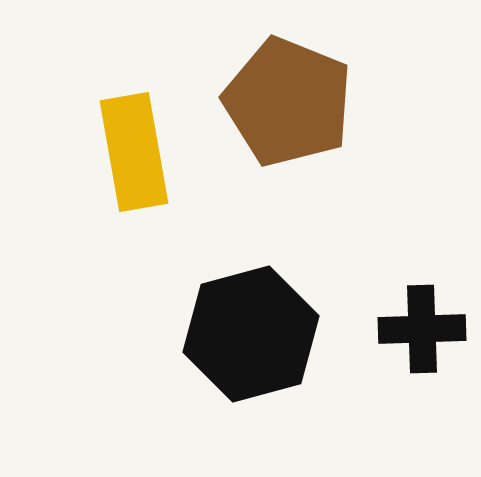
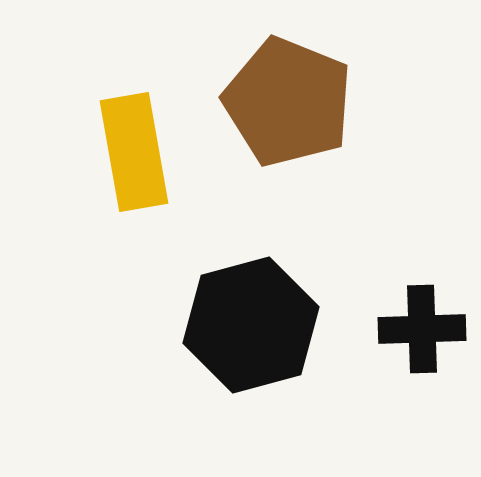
black hexagon: moved 9 px up
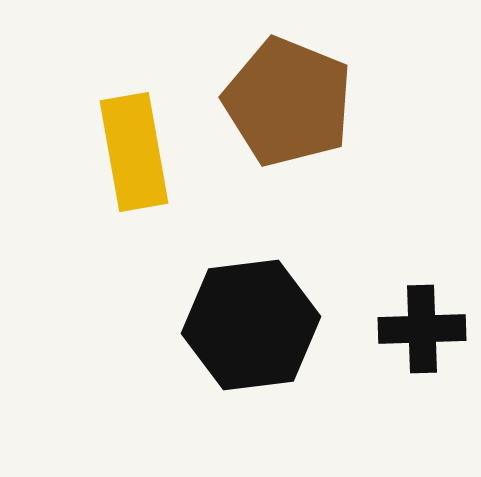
black hexagon: rotated 8 degrees clockwise
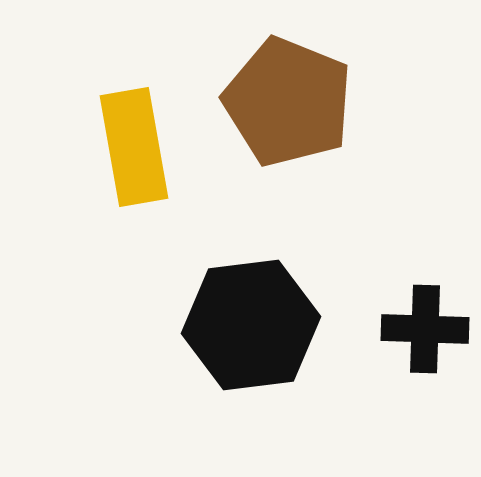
yellow rectangle: moved 5 px up
black cross: moved 3 px right; rotated 4 degrees clockwise
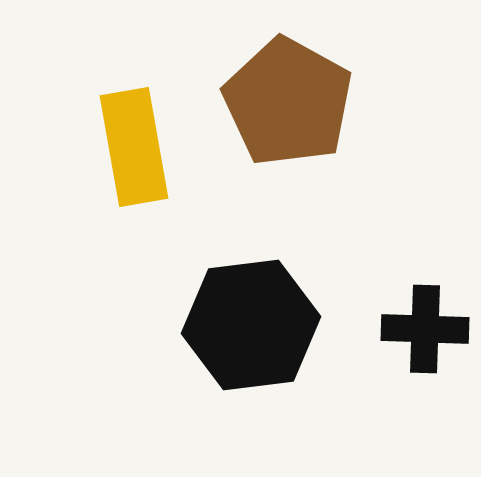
brown pentagon: rotated 7 degrees clockwise
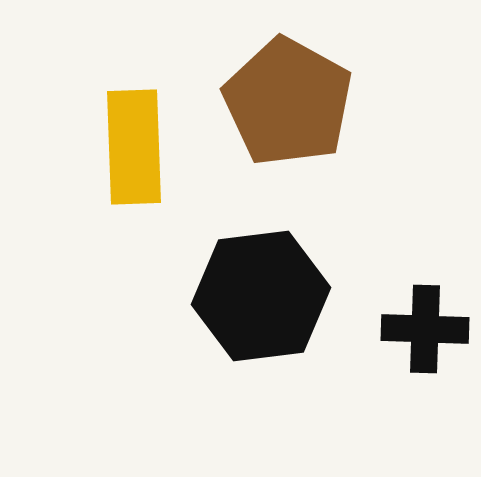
yellow rectangle: rotated 8 degrees clockwise
black hexagon: moved 10 px right, 29 px up
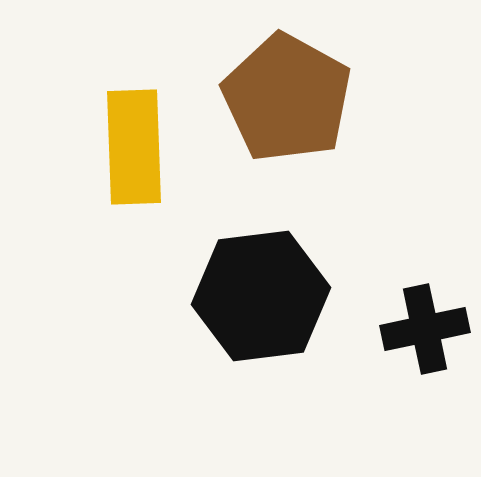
brown pentagon: moved 1 px left, 4 px up
black cross: rotated 14 degrees counterclockwise
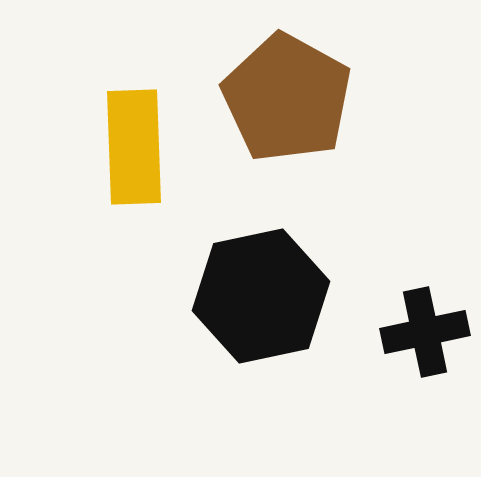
black hexagon: rotated 5 degrees counterclockwise
black cross: moved 3 px down
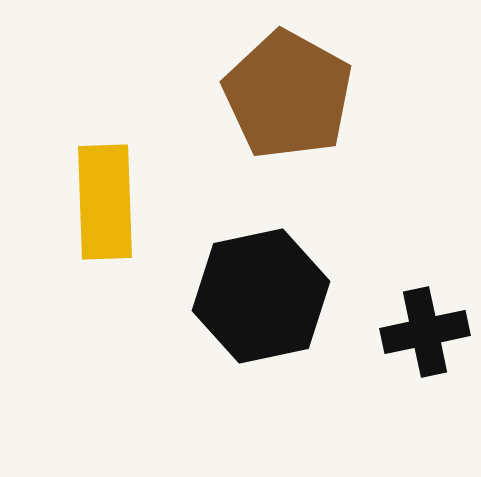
brown pentagon: moved 1 px right, 3 px up
yellow rectangle: moved 29 px left, 55 px down
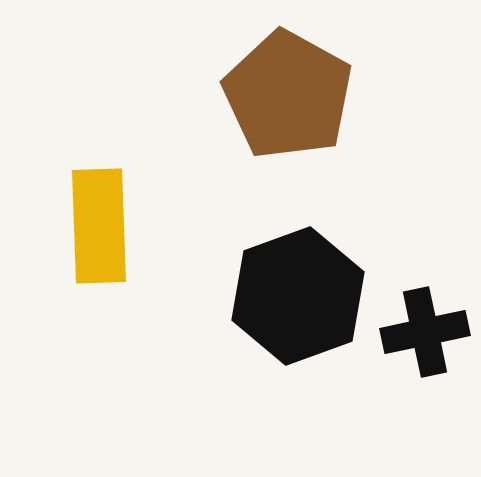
yellow rectangle: moved 6 px left, 24 px down
black hexagon: moved 37 px right; rotated 8 degrees counterclockwise
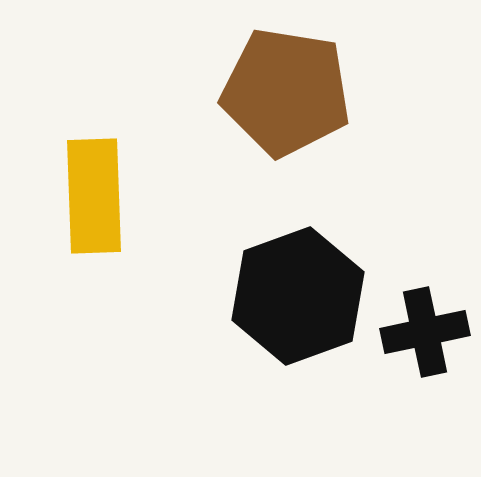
brown pentagon: moved 2 px left, 3 px up; rotated 20 degrees counterclockwise
yellow rectangle: moved 5 px left, 30 px up
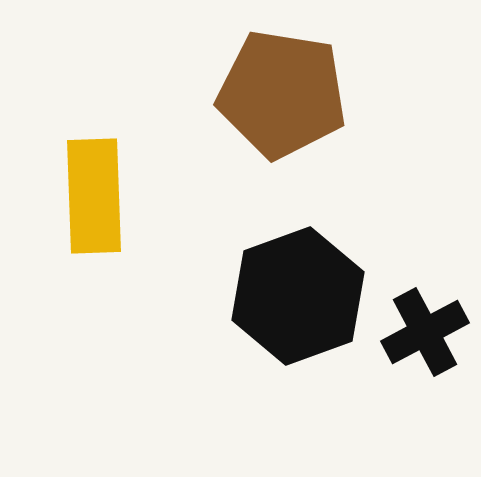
brown pentagon: moved 4 px left, 2 px down
black cross: rotated 16 degrees counterclockwise
